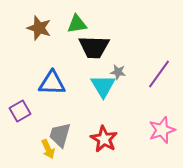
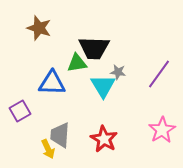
green triangle: moved 39 px down
black trapezoid: moved 1 px down
pink star: rotated 12 degrees counterclockwise
gray trapezoid: rotated 12 degrees counterclockwise
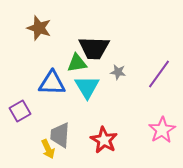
cyan triangle: moved 16 px left, 1 px down
red star: moved 1 px down
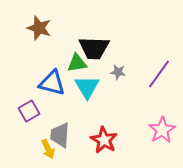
blue triangle: rotated 12 degrees clockwise
purple square: moved 9 px right
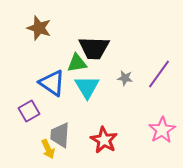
gray star: moved 7 px right, 6 px down
blue triangle: rotated 20 degrees clockwise
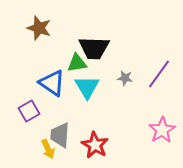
red star: moved 9 px left, 5 px down
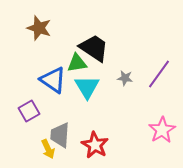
black trapezoid: rotated 148 degrees counterclockwise
blue triangle: moved 1 px right, 3 px up
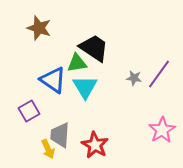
gray star: moved 9 px right
cyan triangle: moved 2 px left
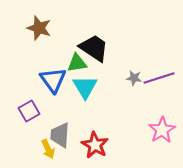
purple line: moved 4 px down; rotated 36 degrees clockwise
blue triangle: rotated 20 degrees clockwise
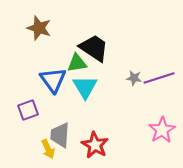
purple square: moved 1 px left, 1 px up; rotated 10 degrees clockwise
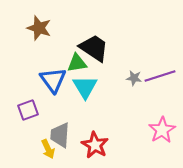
purple line: moved 1 px right, 2 px up
